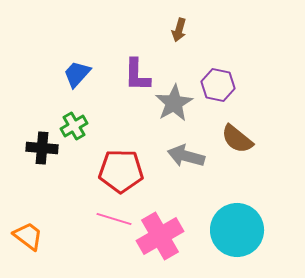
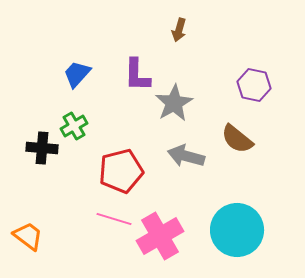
purple hexagon: moved 36 px right
red pentagon: rotated 15 degrees counterclockwise
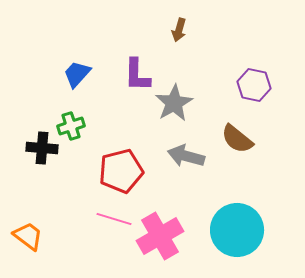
green cross: moved 3 px left; rotated 12 degrees clockwise
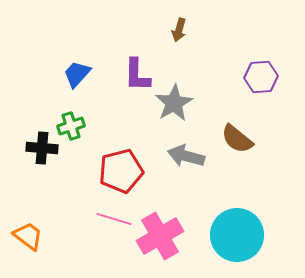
purple hexagon: moved 7 px right, 8 px up; rotated 16 degrees counterclockwise
cyan circle: moved 5 px down
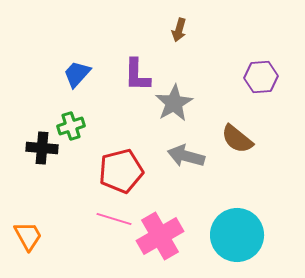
orange trapezoid: rotated 24 degrees clockwise
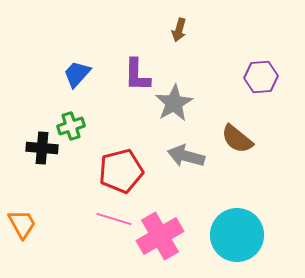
orange trapezoid: moved 6 px left, 12 px up
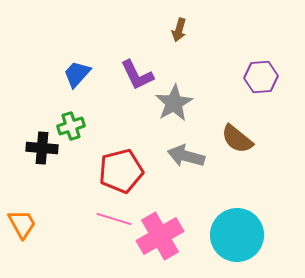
purple L-shape: rotated 27 degrees counterclockwise
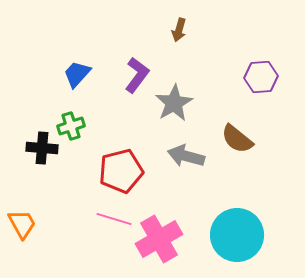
purple L-shape: rotated 117 degrees counterclockwise
pink cross: moved 1 px left, 3 px down
